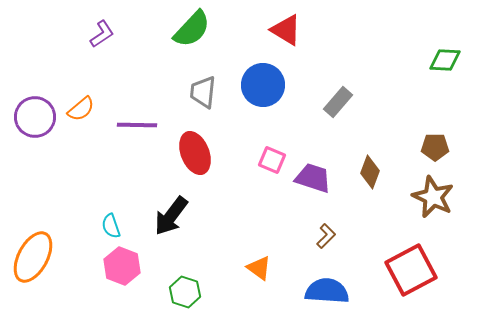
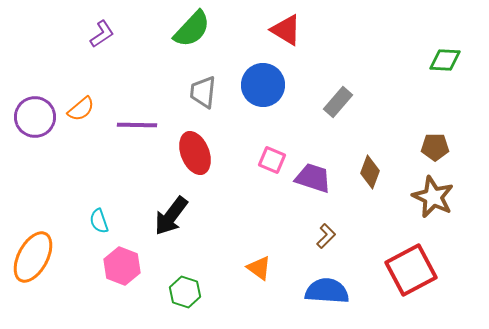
cyan semicircle: moved 12 px left, 5 px up
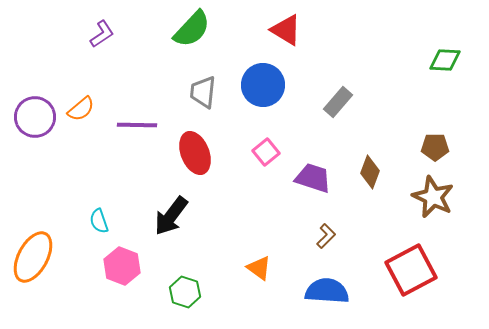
pink square: moved 6 px left, 8 px up; rotated 28 degrees clockwise
